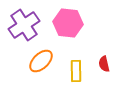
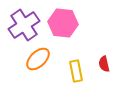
pink hexagon: moved 5 px left
orange ellipse: moved 3 px left, 2 px up
yellow rectangle: rotated 10 degrees counterclockwise
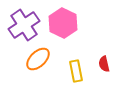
pink hexagon: rotated 20 degrees clockwise
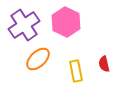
pink hexagon: moved 3 px right, 1 px up
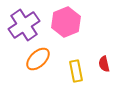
pink hexagon: rotated 12 degrees clockwise
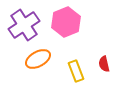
orange ellipse: rotated 15 degrees clockwise
yellow rectangle: rotated 10 degrees counterclockwise
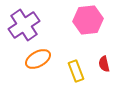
pink hexagon: moved 22 px right, 2 px up; rotated 16 degrees clockwise
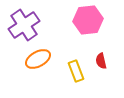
red semicircle: moved 3 px left, 3 px up
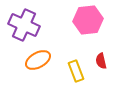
purple cross: rotated 32 degrees counterclockwise
orange ellipse: moved 1 px down
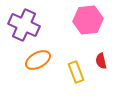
yellow rectangle: moved 1 px down
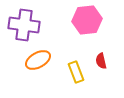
pink hexagon: moved 1 px left
purple cross: rotated 16 degrees counterclockwise
